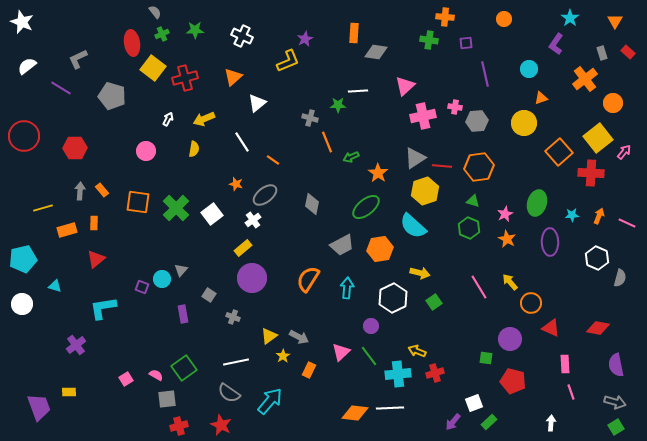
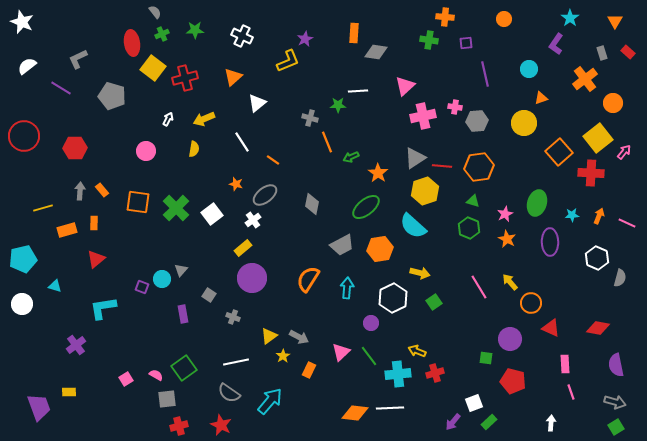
purple circle at (371, 326): moved 3 px up
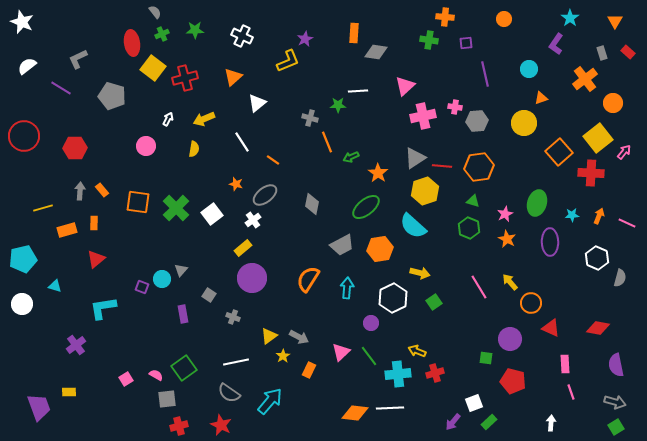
pink circle at (146, 151): moved 5 px up
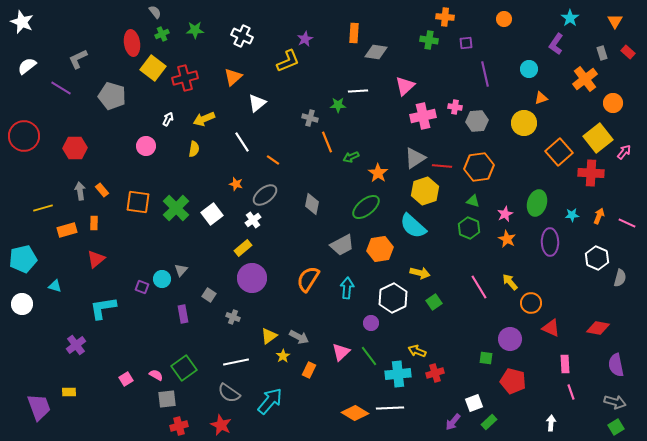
gray arrow at (80, 191): rotated 12 degrees counterclockwise
orange diamond at (355, 413): rotated 24 degrees clockwise
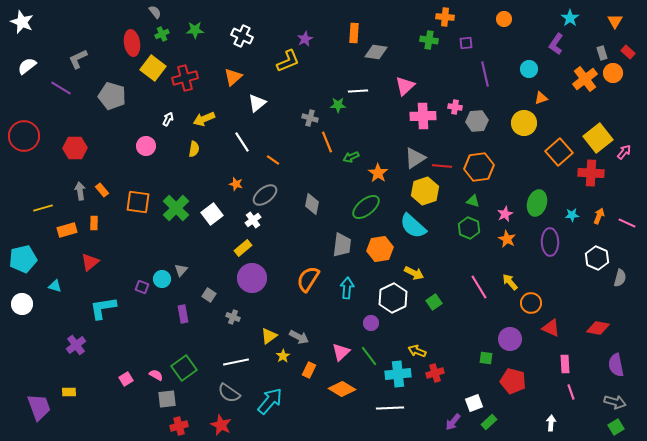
orange circle at (613, 103): moved 30 px up
pink cross at (423, 116): rotated 10 degrees clockwise
gray trapezoid at (342, 245): rotated 55 degrees counterclockwise
red triangle at (96, 259): moved 6 px left, 3 px down
yellow arrow at (420, 273): moved 6 px left; rotated 12 degrees clockwise
orange diamond at (355, 413): moved 13 px left, 24 px up
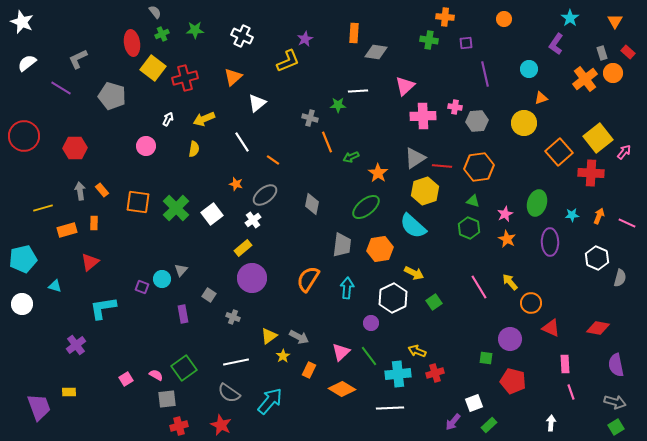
white semicircle at (27, 66): moved 3 px up
green rectangle at (489, 422): moved 3 px down
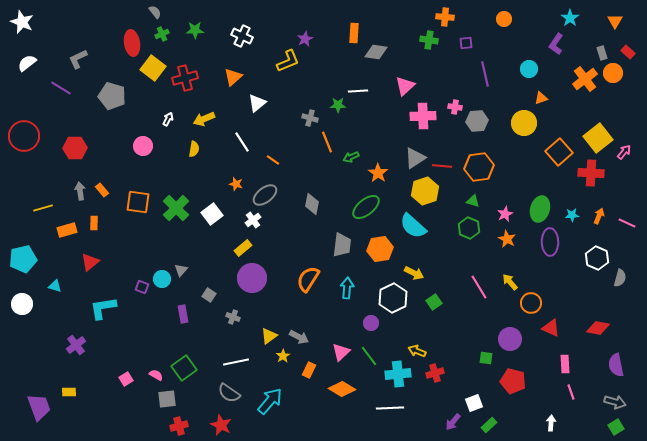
pink circle at (146, 146): moved 3 px left
green ellipse at (537, 203): moved 3 px right, 6 px down
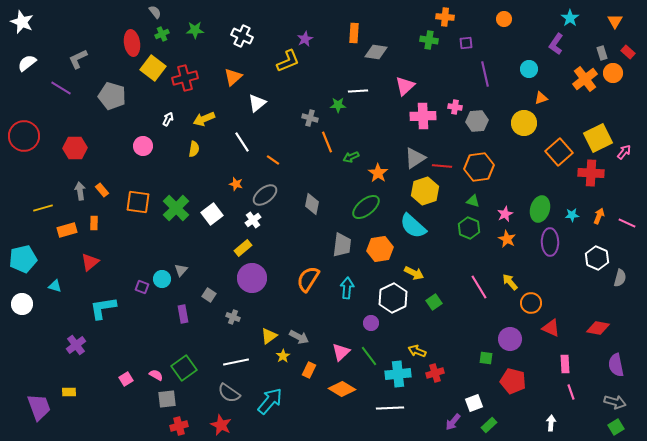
yellow square at (598, 138): rotated 12 degrees clockwise
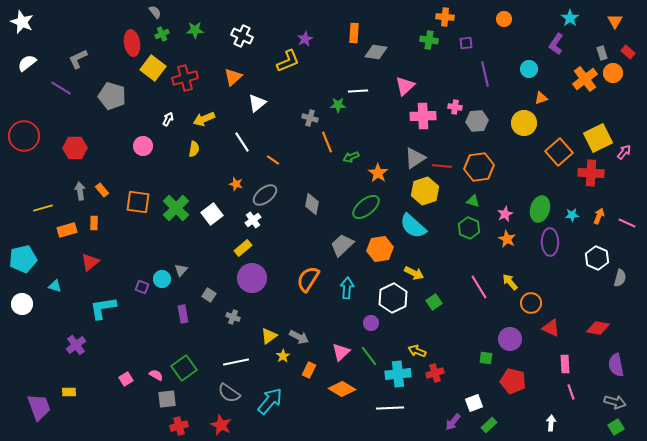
gray trapezoid at (342, 245): rotated 140 degrees counterclockwise
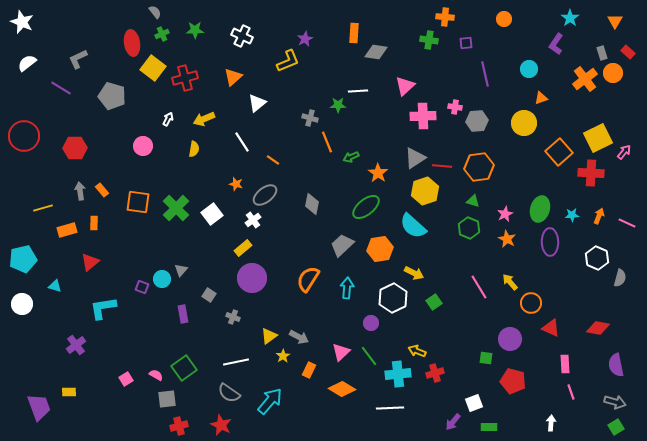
green rectangle at (489, 425): moved 2 px down; rotated 42 degrees clockwise
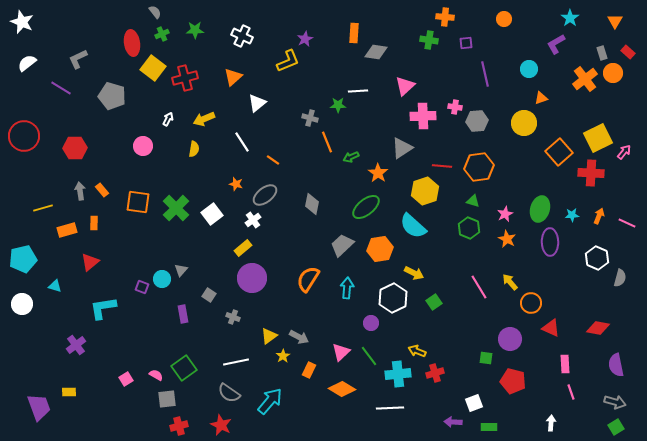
purple L-shape at (556, 44): rotated 25 degrees clockwise
gray triangle at (415, 158): moved 13 px left, 10 px up
purple arrow at (453, 422): rotated 54 degrees clockwise
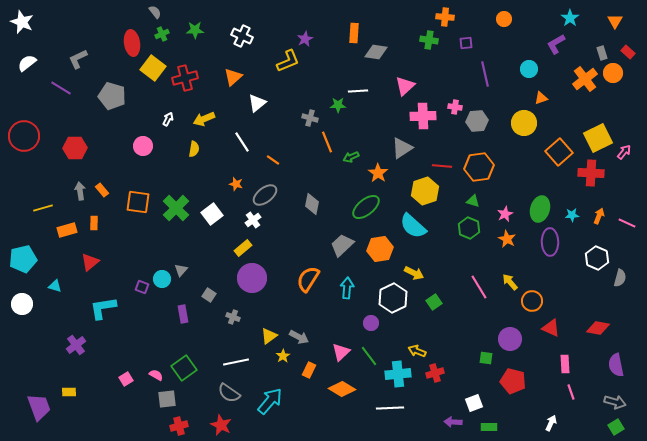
orange circle at (531, 303): moved 1 px right, 2 px up
white arrow at (551, 423): rotated 21 degrees clockwise
